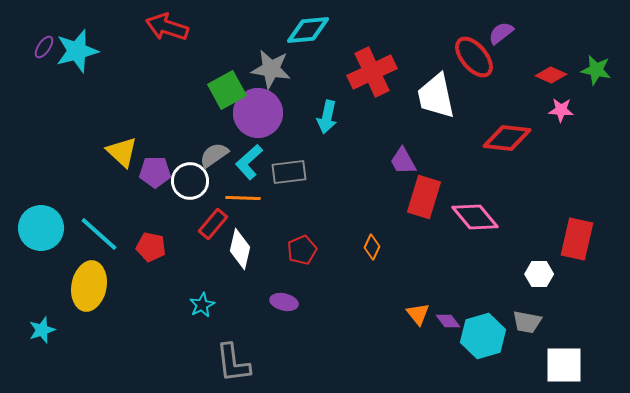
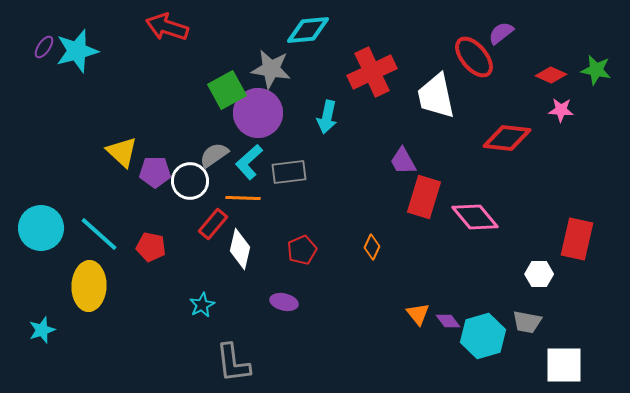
yellow ellipse at (89, 286): rotated 9 degrees counterclockwise
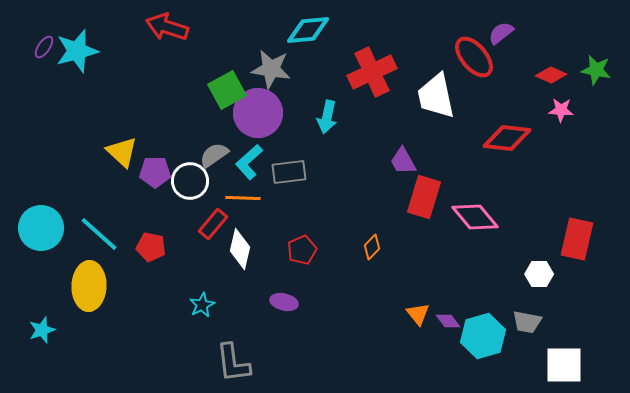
orange diamond at (372, 247): rotated 20 degrees clockwise
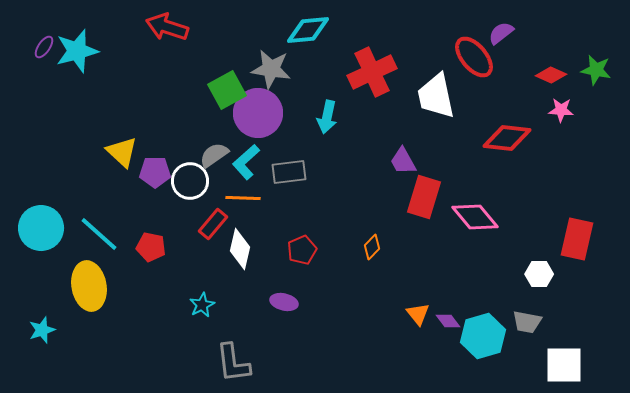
cyan L-shape at (249, 162): moved 3 px left
yellow ellipse at (89, 286): rotated 12 degrees counterclockwise
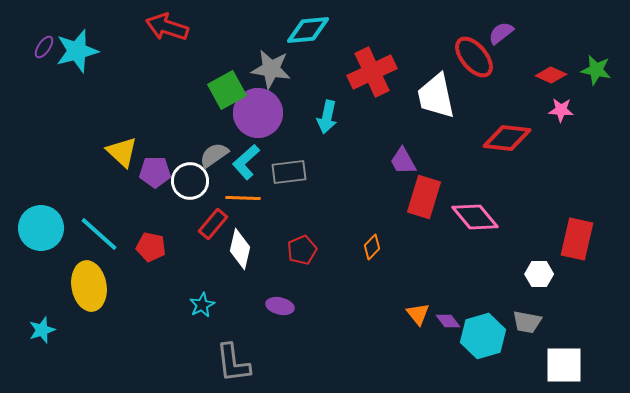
purple ellipse at (284, 302): moved 4 px left, 4 px down
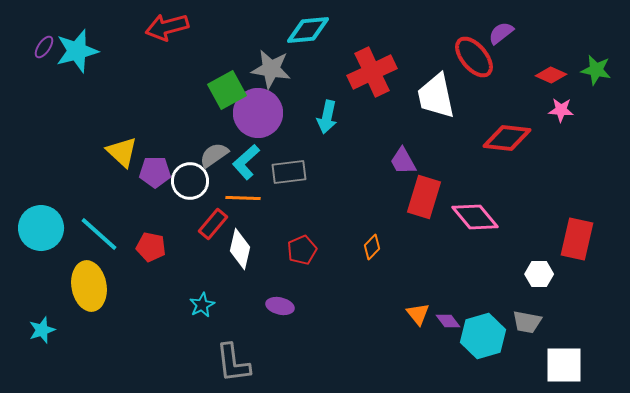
red arrow at (167, 27): rotated 33 degrees counterclockwise
